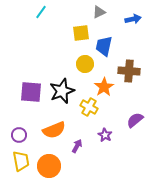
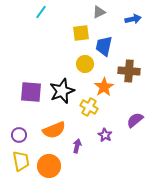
purple arrow: rotated 16 degrees counterclockwise
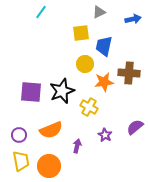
brown cross: moved 2 px down
orange star: moved 5 px up; rotated 24 degrees clockwise
purple semicircle: moved 7 px down
orange semicircle: moved 3 px left
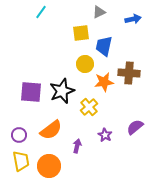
yellow cross: rotated 18 degrees clockwise
orange semicircle: rotated 15 degrees counterclockwise
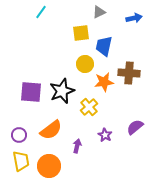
blue arrow: moved 1 px right, 1 px up
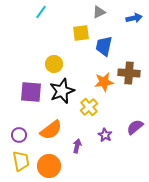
yellow circle: moved 31 px left
